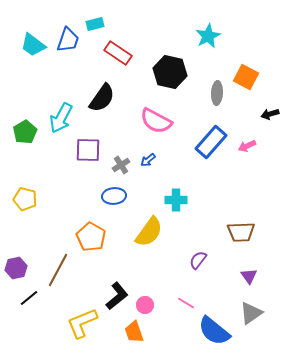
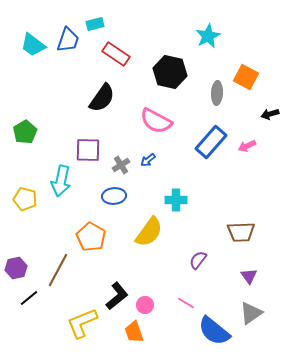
red rectangle: moved 2 px left, 1 px down
cyan arrow: moved 63 px down; rotated 16 degrees counterclockwise
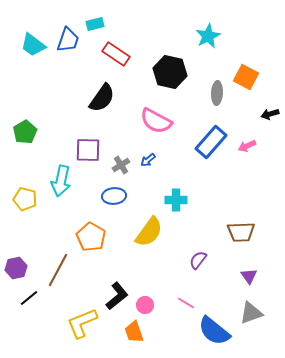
gray triangle: rotated 15 degrees clockwise
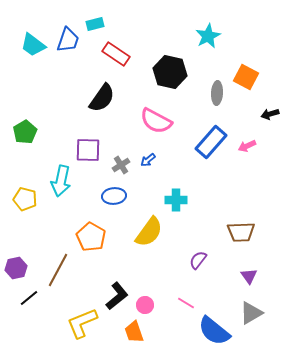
gray triangle: rotated 10 degrees counterclockwise
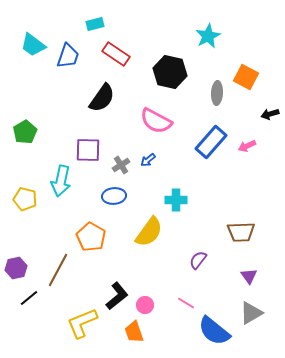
blue trapezoid: moved 16 px down
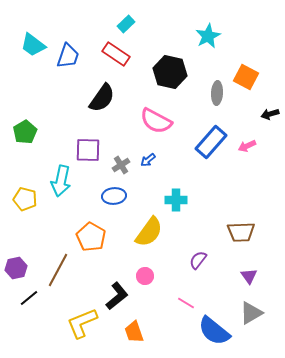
cyan rectangle: moved 31 px right; rotated 30 degrees counterclockwise
pink circle: moved 29 px up
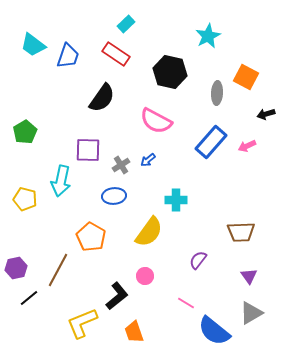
black arrow: moved 4 px left
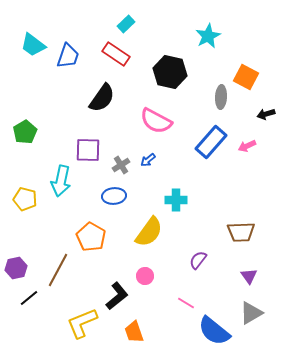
gray ellipse: moved 4 px right, 4 px down
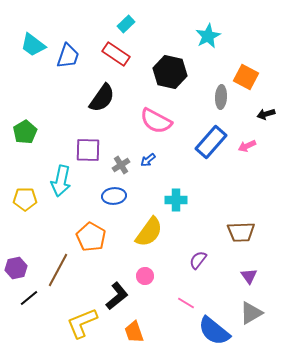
yellow pentagon: rotated 15 degrees counterclockwise
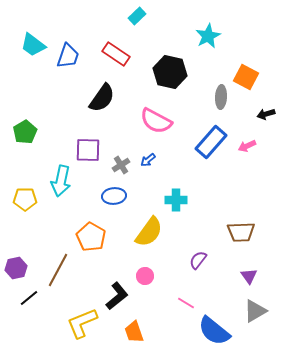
cyan rectangle: moved 11 px right, 8 px up
gray triangle: moved 4 px right, 2 px up
